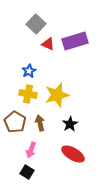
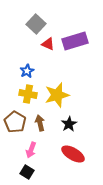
blue star: moved 2 px left
black star: moved 1 px left
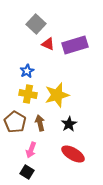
purple rectangle: moved 4 px down
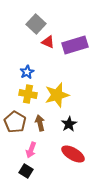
red triangle: moved 2 px up
blue star: moved 1 px down
black square: moved 1 px left, 1 px up
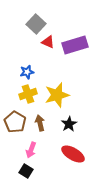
blue star: rotated 16 degrees clockwise
yellow cross: rotated 30 degrees counterclockwise
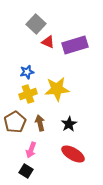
yellow star: moved 6 px up; rotated 10 degrees clockwise
brown pentagon: rotated 10 degrees clockwise
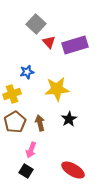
red triangle: moved 1 px right; rotated 24 degrees clockwise
yellow cross: moved 16 px left
black star: moved 5 px up
red ellipse: moved 16 px down
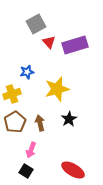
gray square: rotated 18 degrees clockwise
yellow star: rotated 10 degrees counterclockwise
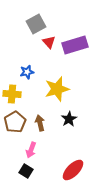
yellow cross: rotated 24 degrees clockwise
red ellipse: rotated 75 degrees counterclockwise
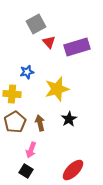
purple rectangle: moved 2 px right, 2 px down
